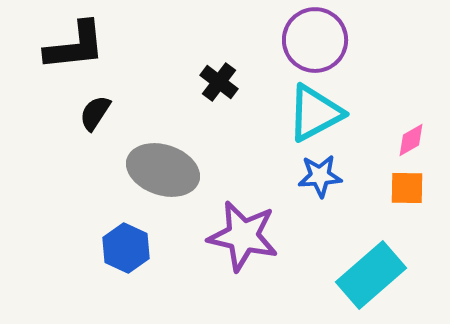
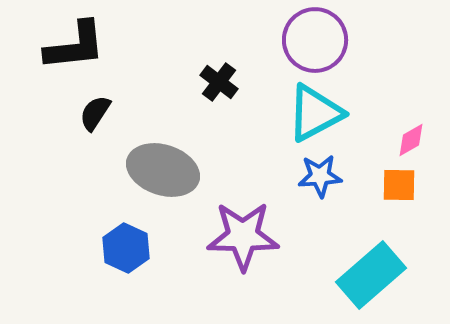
orange square: moved 8 px left, 3 px up
purple star: rotated 12 degrees counterclockwise
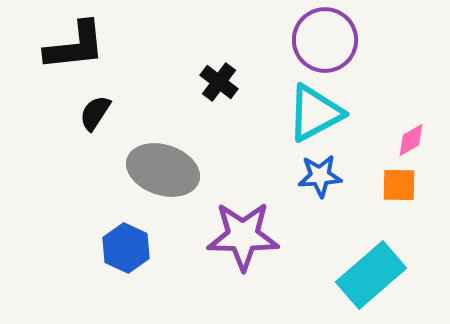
purple circle: moved 10 px right
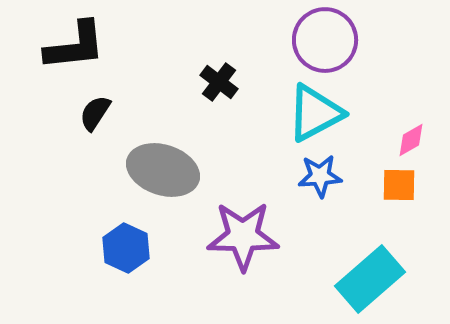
cyan rectangle: moved 1 px left, 4 px down
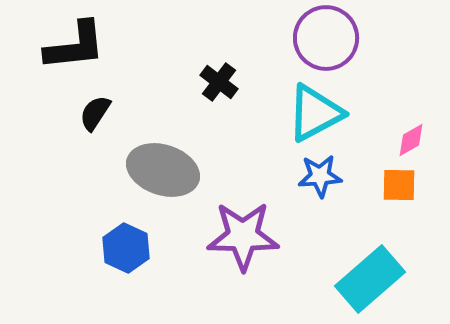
purple circle: moved 1 px right, 2 px up
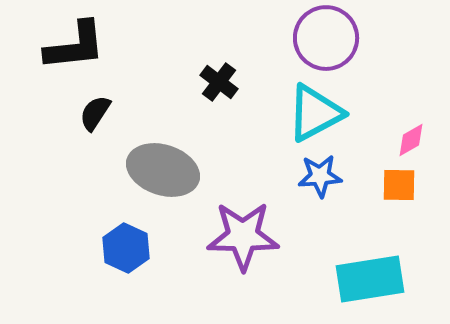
cyan rectangle: rotated 32 degrees clockwise
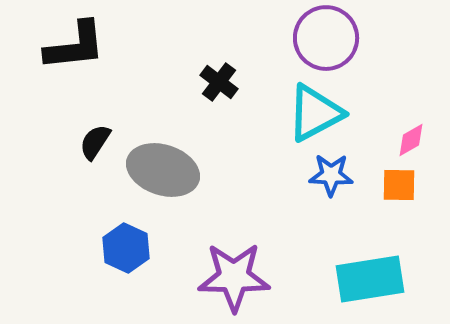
black semicircle: moved 29 px down
blue star: moved 11 px right, 1 px up; rotated 6 degrees clockwise
purple star: moved 9 px left, 41 px down
